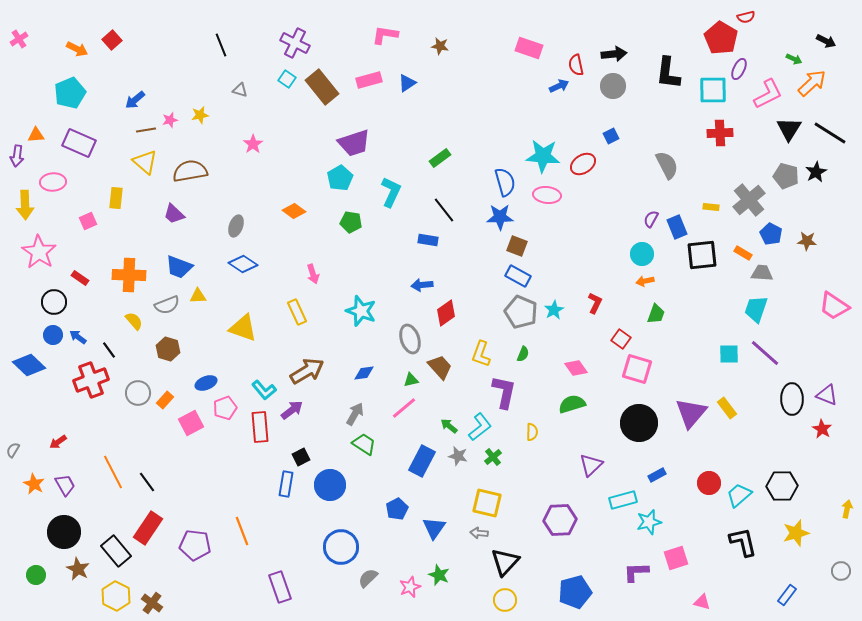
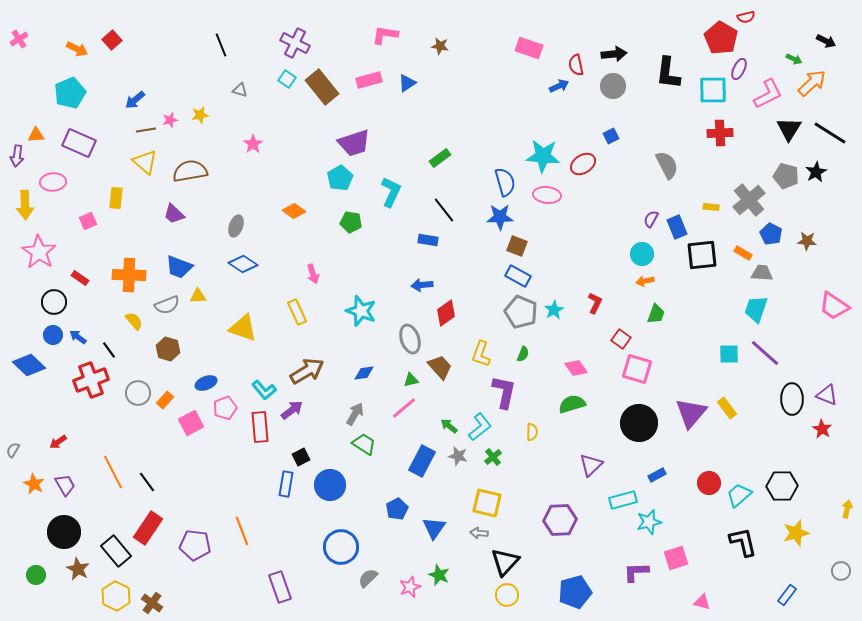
yellow circle at (505, 600): moved 2 px right, 5 px up
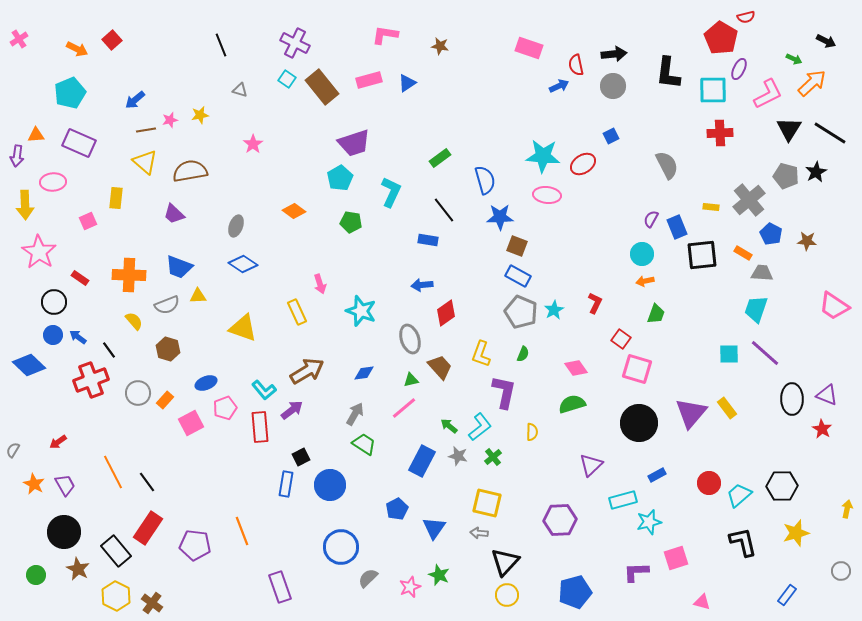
blue semicircle at (505, 182): moved 20 px left, 2 px up
pink arrow at (313, 274): moved 7 px right, 10 px down
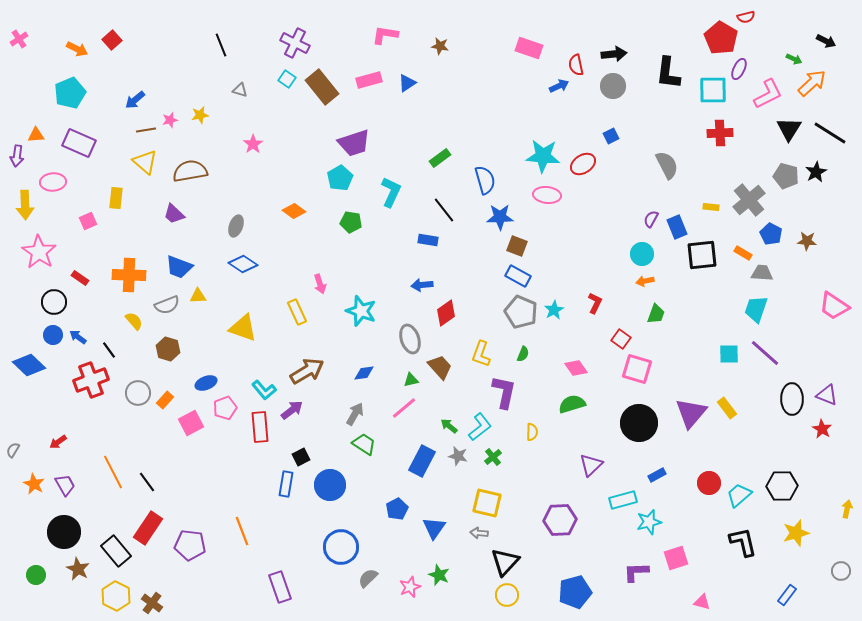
purple pentagon at (195, 545): moved 5 px left
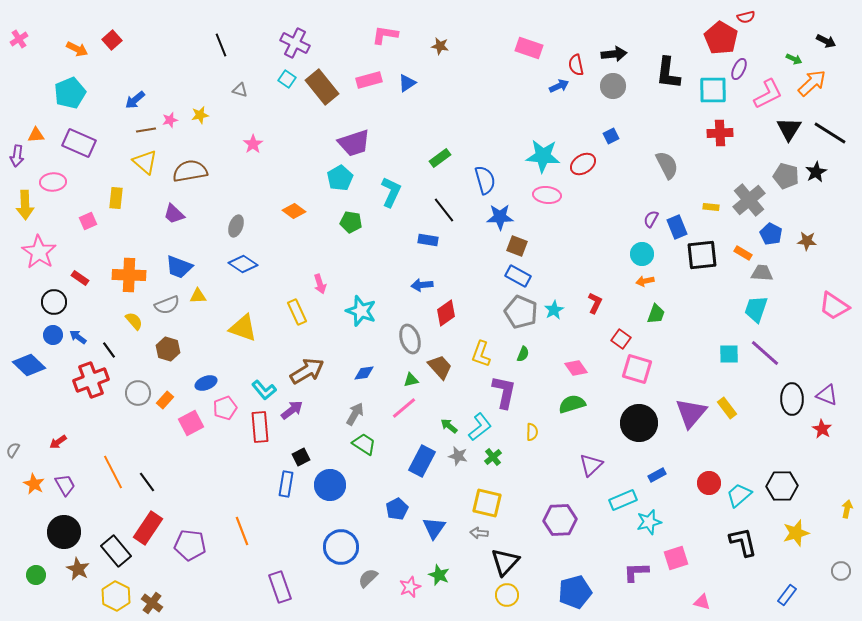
cyan rectangle at (623, 500): rotated 8 degrees counterclockwise
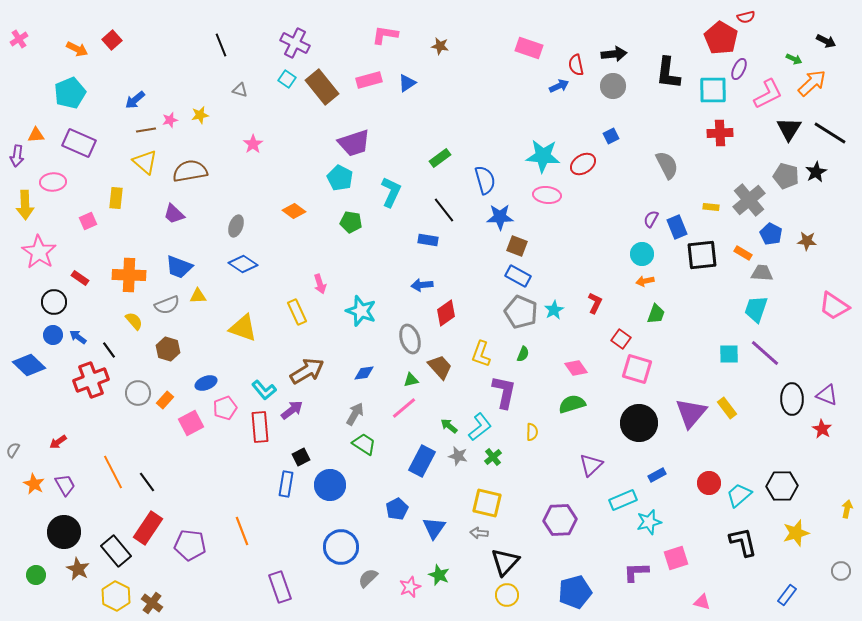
cyan pentagon at (340, 178): rotated 15 degrees counterclockwise
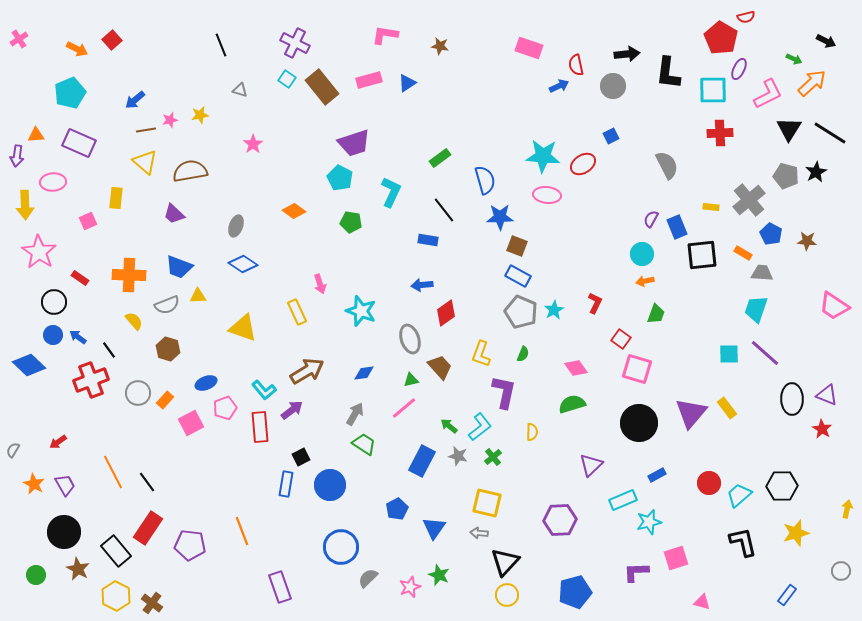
black arrow at (614, 54): moved 13 px right
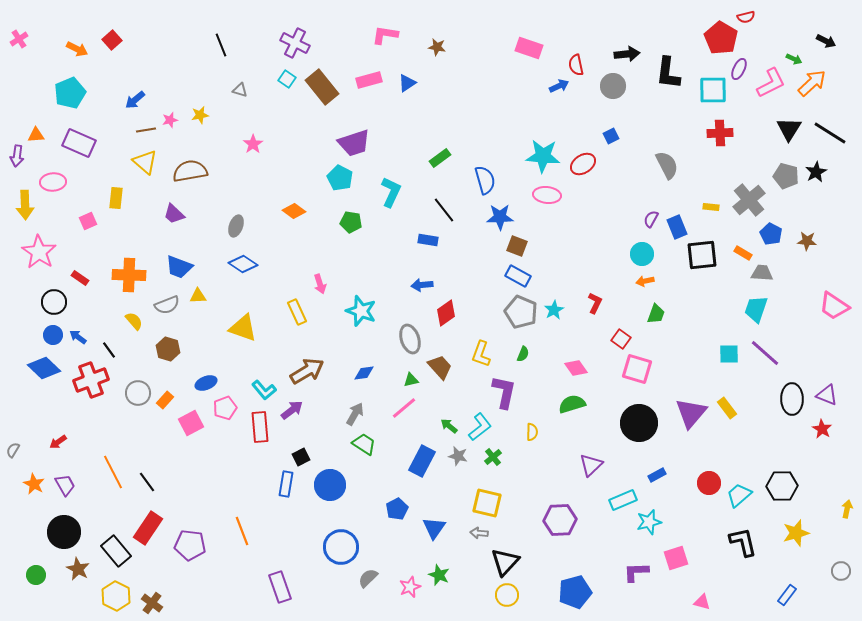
brown star at (440, 46): moved 3 px left, 1 px down
pink L-shape at (768, 94): moved 3 px right, 11 px up
blue diamond at (29, 365): moved 15 px right, 3 px down
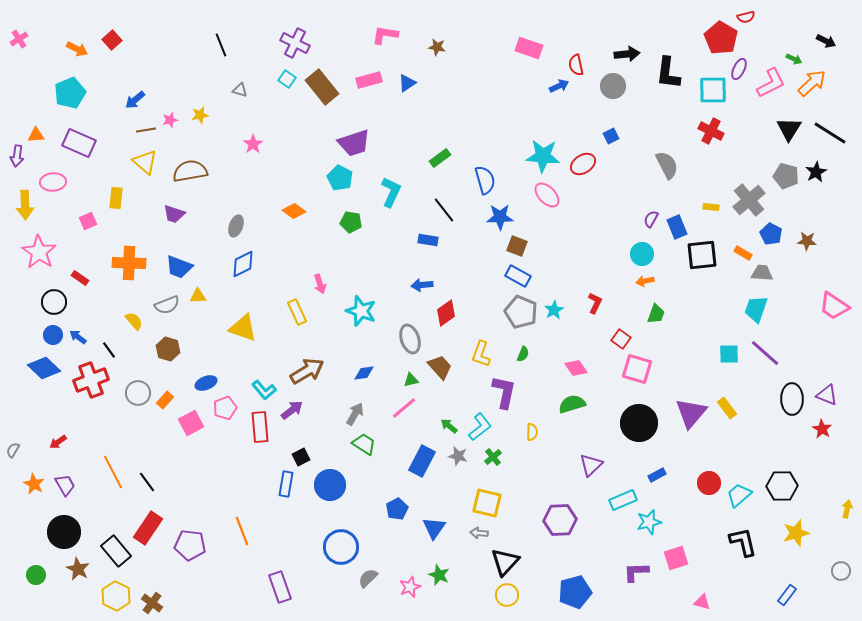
red cross at (720, 133): moved 9 px left, 2 px up; rotated 30 degrees clockwise
pink ellipse at (547, 195): rotated 40 degrees clockwise
purple trapezoid at (174, 214): rotated 25 degrees counterclockwise
blue diamond at (243, 264): rotated 60 degrees counterclockwise
orange cross at (129, 275): moved 12 px up
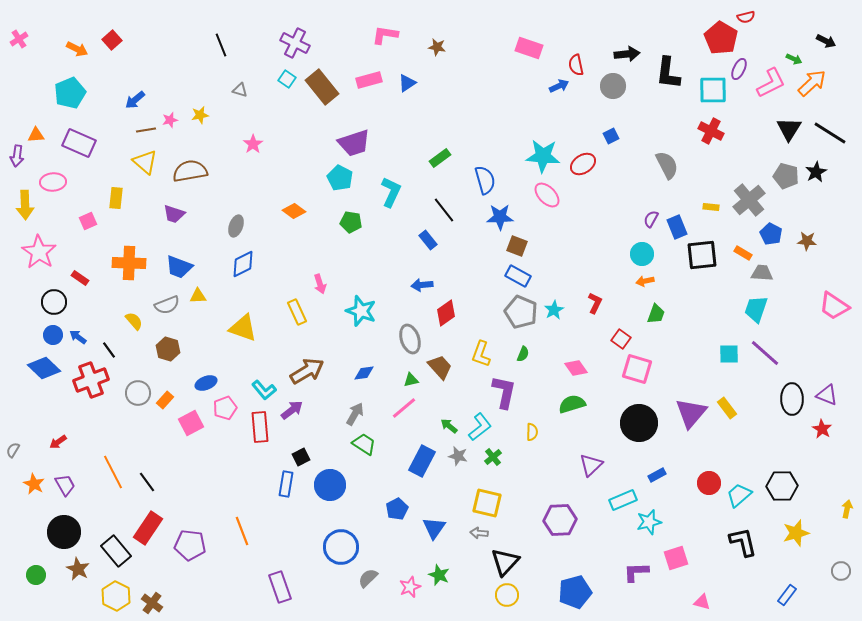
blue rectangle at (428, 240): rotated 42 degrees clockwise
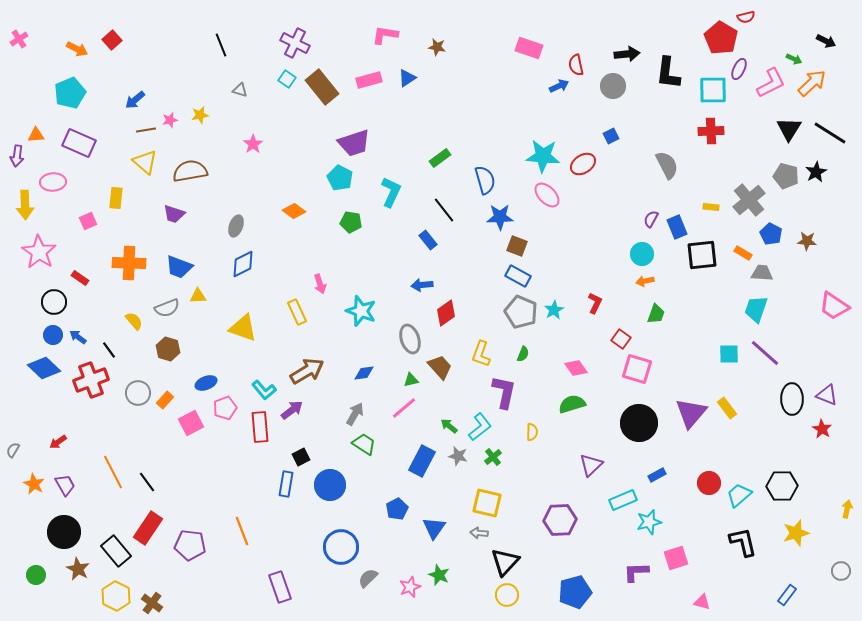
blue triangle at (407, 83): moved 5 px up
red cross at (711, 131): rotated 30 degrees counterclockwise
gray semicircle at (167, 305): moved 3 px down
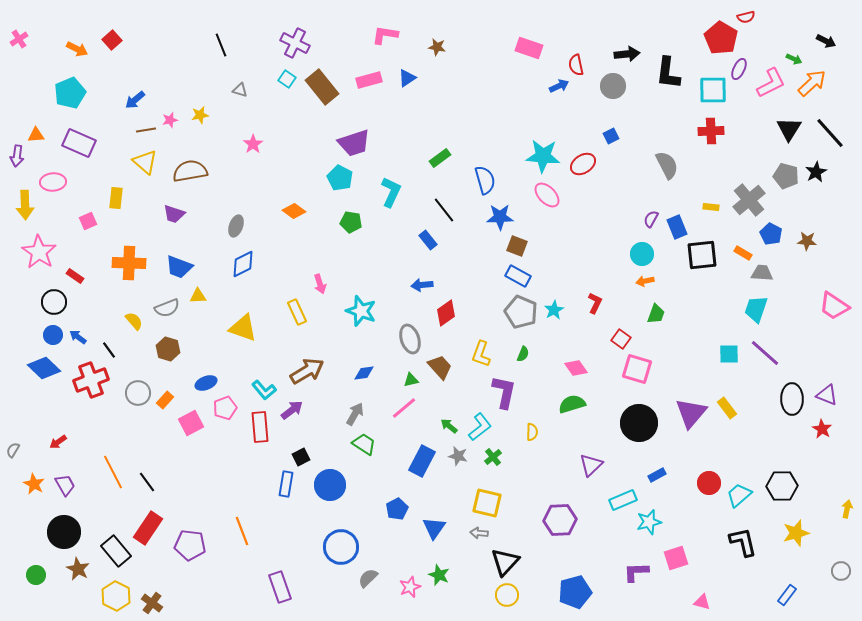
black line at (830, 133): rotated 16 degrees clockwise
red rectangle at (80, 278): moved 5 px left, 2 px up
